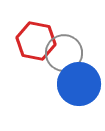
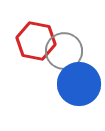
gray circle: moved 2 px up
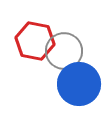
red hexagon: moved 1 px left
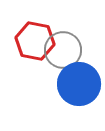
gray circle: moved 1 px left, 1 px up
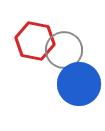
gray circle: moved 1 px right
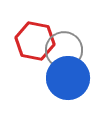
blue circle: moved 11 px left, 6 px up
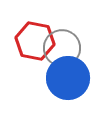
gray circle: moved 2 px left, 2 px up
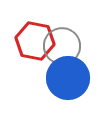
gray circle: moved 2 px up
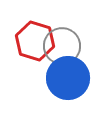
red hexagon: rotated 6 degrees clockwise
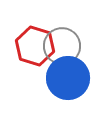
red hexagon: moved 5 px down
